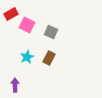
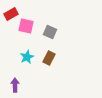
pink square: moved 1 px left, 1 px down; rotated 14 degrees counterclockwise
gray square: moved 1 px left
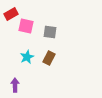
gray square: rotated 16 degrees counterclockwise
